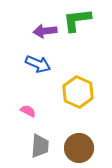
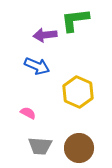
green L-shape: moved 2 px left
purple arrow: moved 4 px down
blue arrow: moved 1 px left, 2 px down
pink semicircle: moved 2 px down
gray trapezoid: rotated 90 degrees clockwise
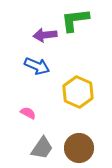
gray trapezoid: moved 2 px right, 2 px down; rotated 60 degrees counterclockwise
